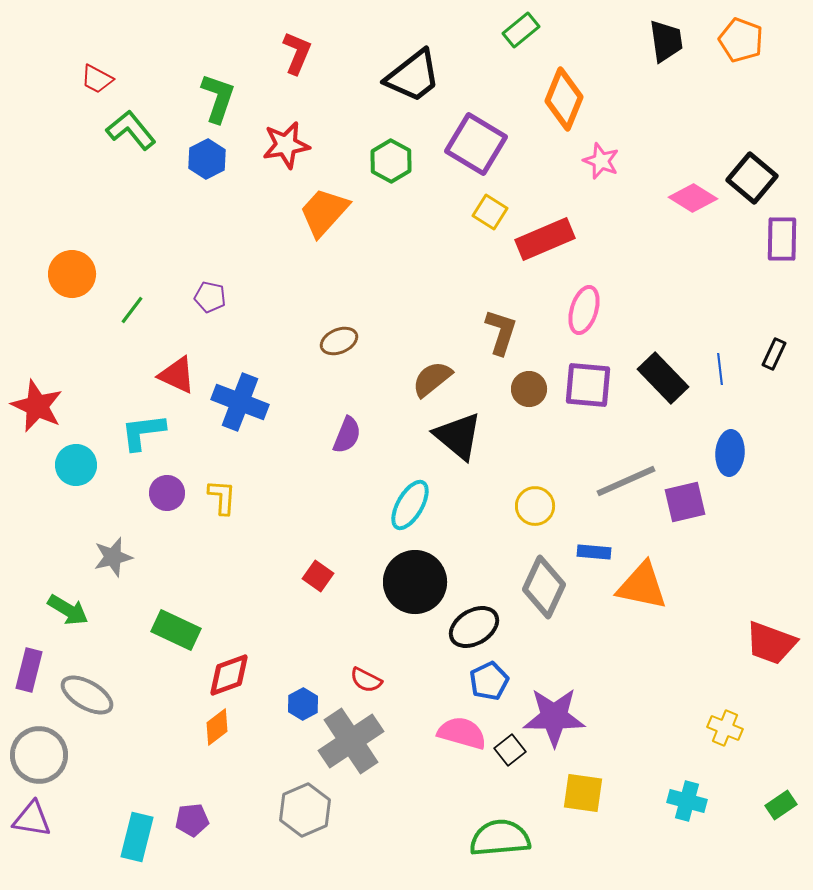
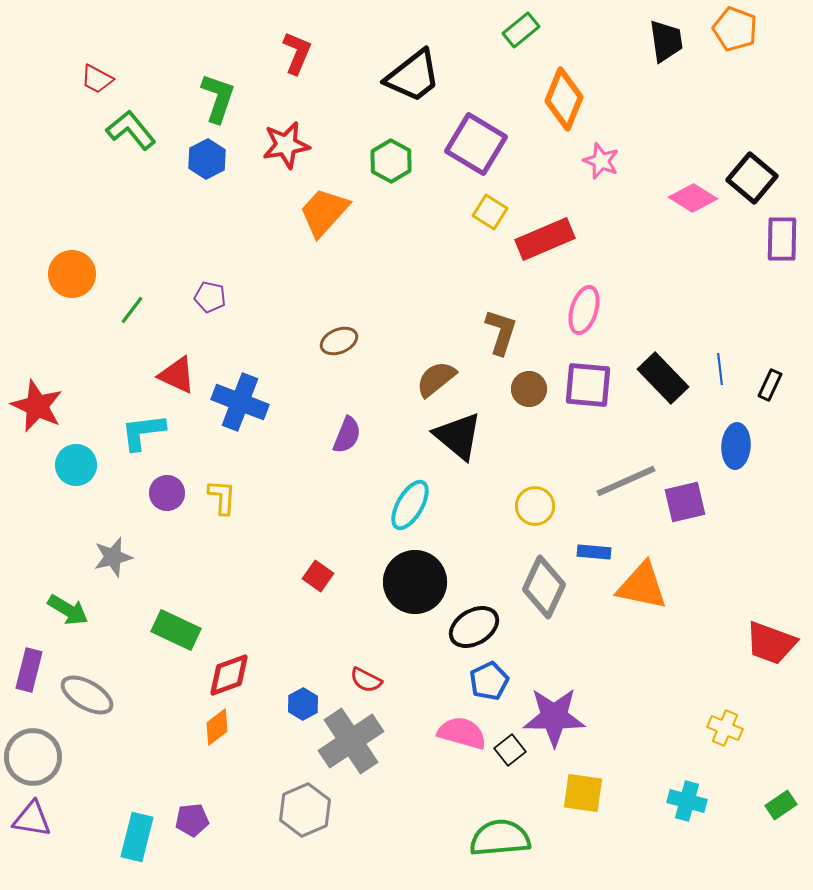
orange pentagon at (741, 40): moved 6 px left, 11 px up
black rectangle at (774, 354): moved 4 px left, 31 px down
brown semicircle at (432, 379): moved 4 px right
blue ellipse at (730, 453): moved 6 px right, 7 px up
gray circle at (39, 755): moved 6 px left, 2 px down
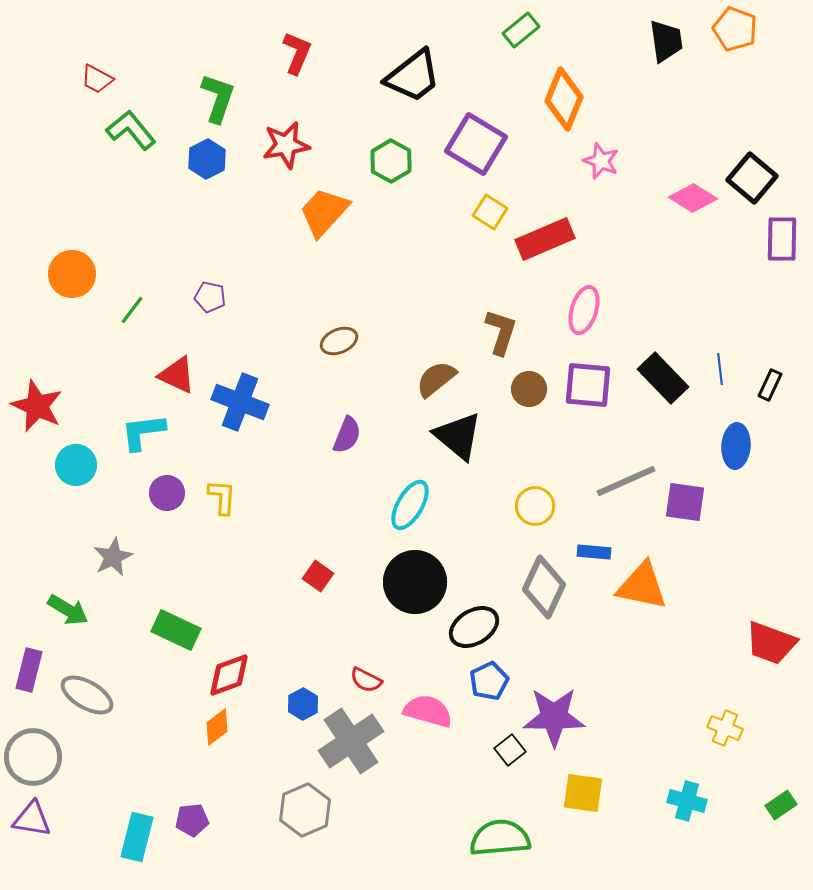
purple square at (685, 502): rotated 21 degrees clockwise
gray star at (113, 557): rotated 12 degrees counterclockwise
pink semicircle at (462, 733): moved 34 px left, 22 px up
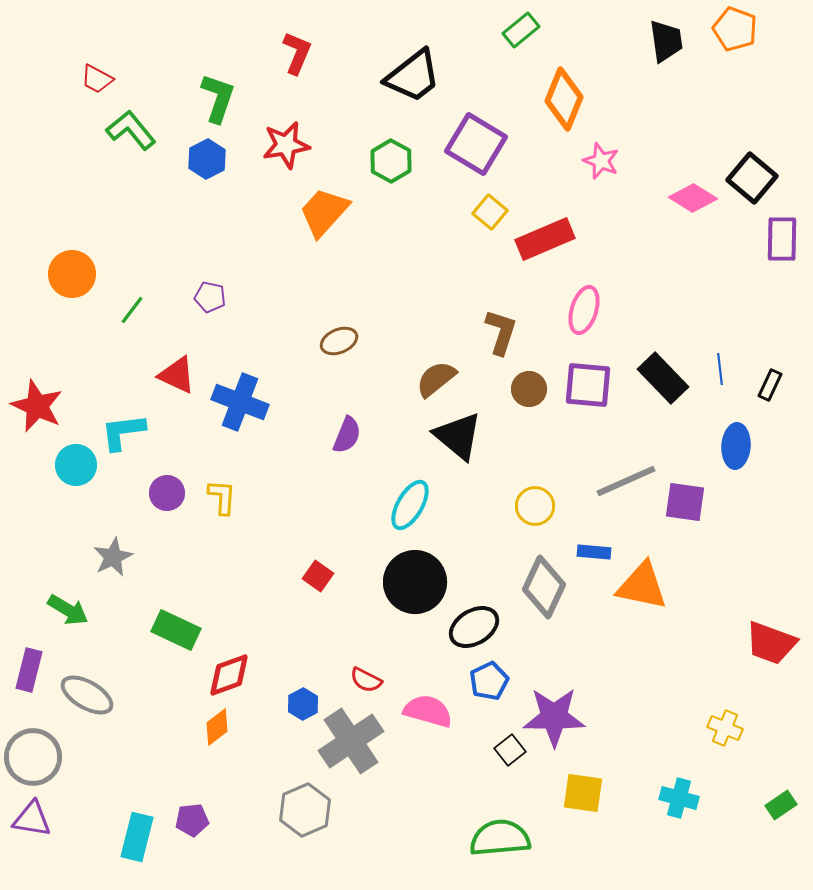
yellow square at (490, 212): rotated 8 degrees clockwise
cyan L-shape at (143, 432): moved 20 px left
cyan cross at (687, 801): moved 8 px left, 3 px up
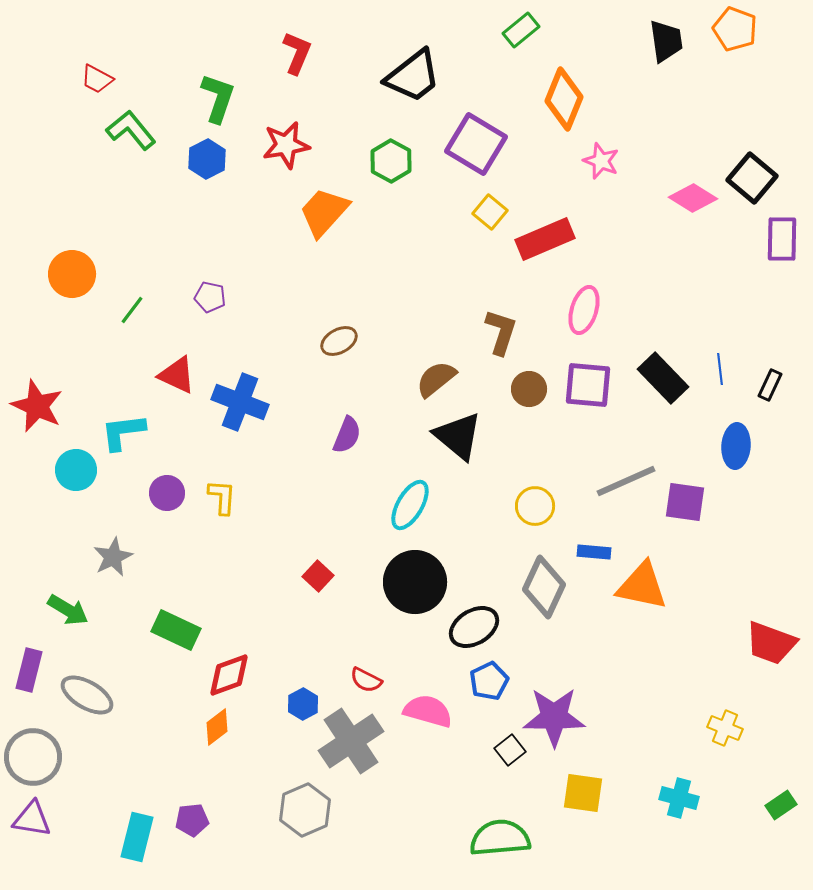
brown ellipse at (339, 341): rotated 6 degrees counterclockwise
cyan circle at (76, 465): moved 5 px down
red square at (318, 576): rotated 8 degrees clockwise
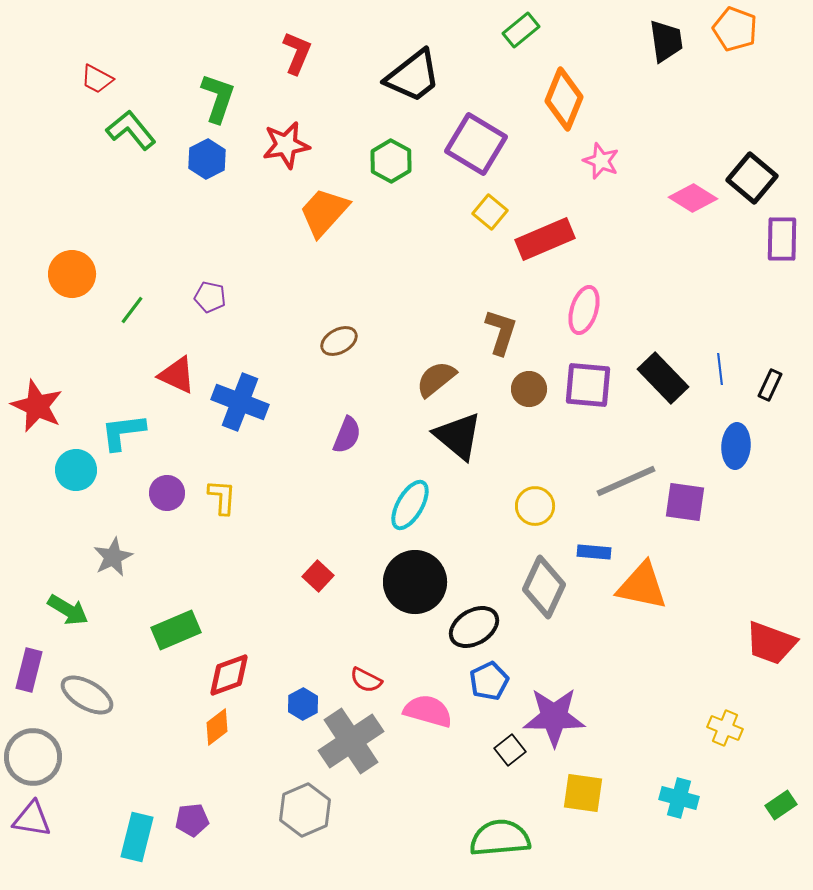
green rectangle at (176, 630): rotated 48 degrees counterclockwise
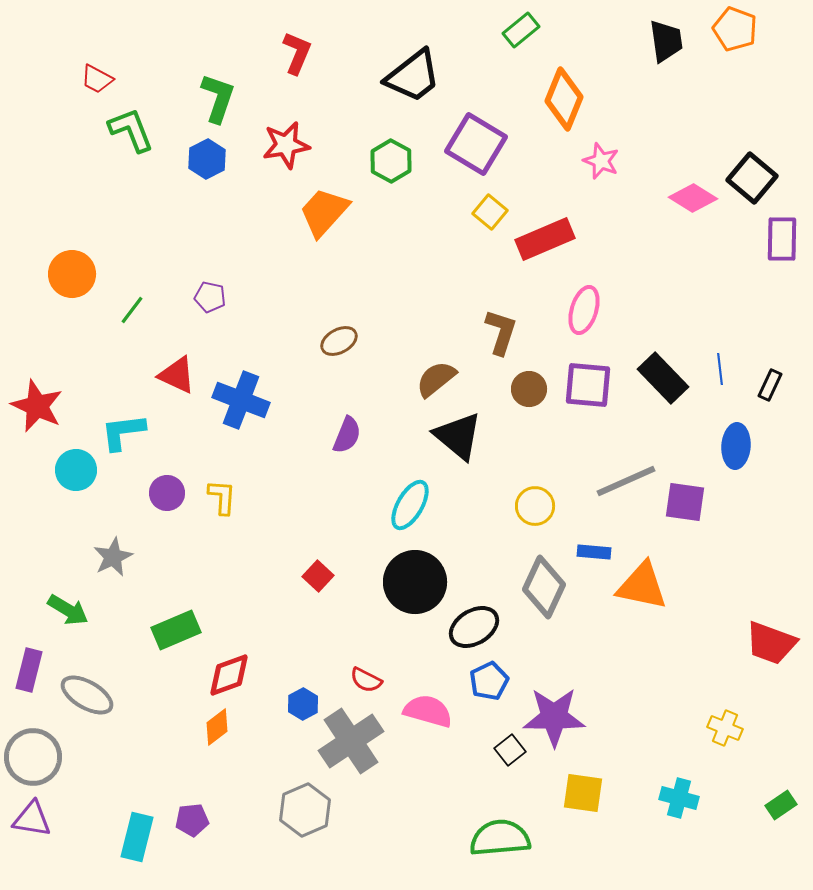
green L-shape at (131, 130): rotated 18 degrees clockwise
blue cross at (240, 402): moved 1 px right, 2 px up
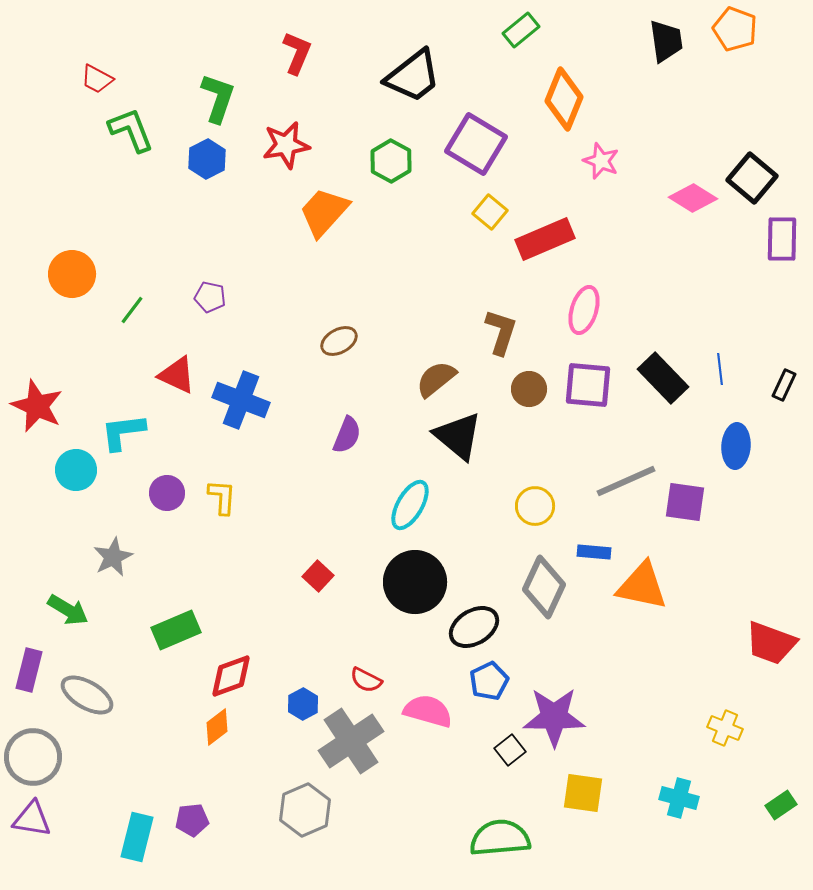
black rectangle at (770, 385): moved 14 px right
red diamond at (229, 675): moved 2 px right, 1 px down
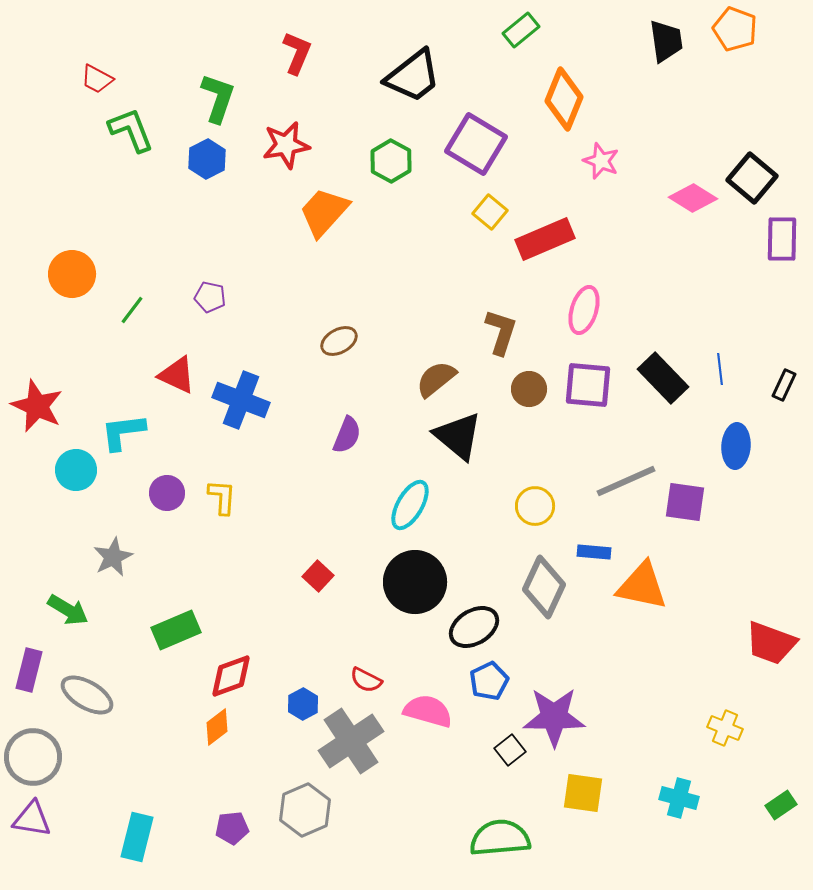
purple pentagon at (192, 820): moved 40 px right, 8 px down
